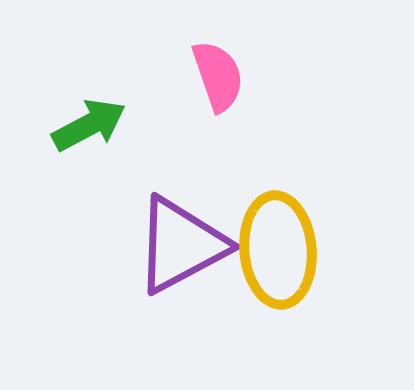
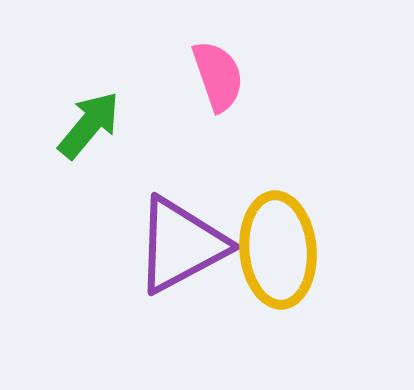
green arrow: rotated 22 degrees counterclockwise
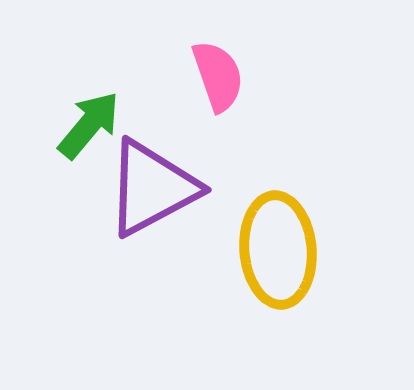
purple triangle: moved 29 px left, 57 px up
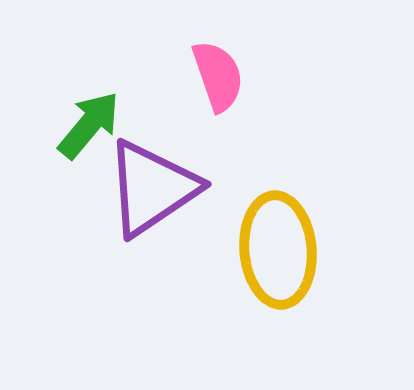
purple triangle: rotated 6 degrees counterclockwise
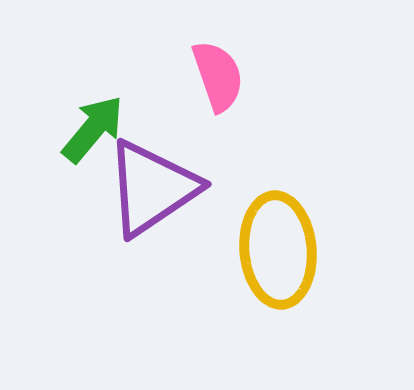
green arrow: moved 4 px right, 4 px down
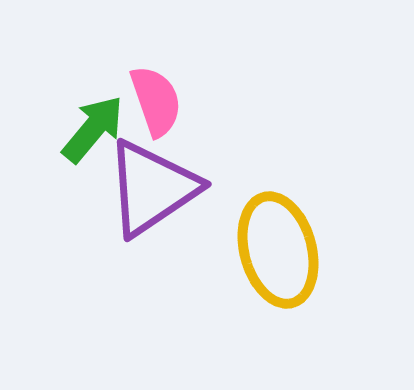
pink semicircle: moved 62 px left, 25 px down
yellow ellipse: rotated 10 degrees counterclockwise
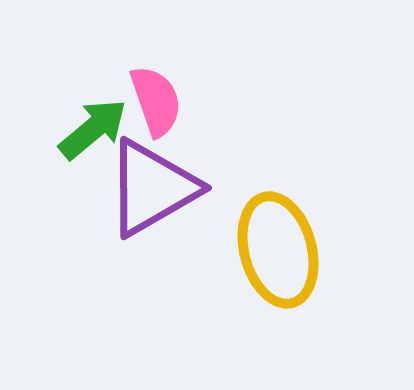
green arrow: rotated 10 degrees clockwise
purple triangle: rotated 4 degrees clockwise
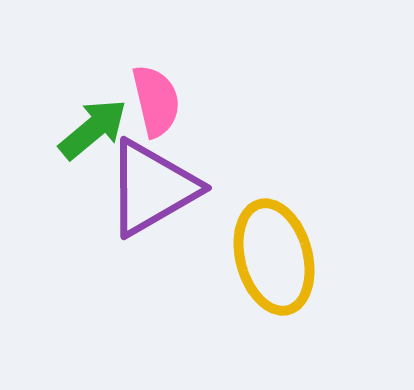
pink semicircle: rotated 6 degrees clockwise
yellow ellipse: moved 4 px left, 7 px down
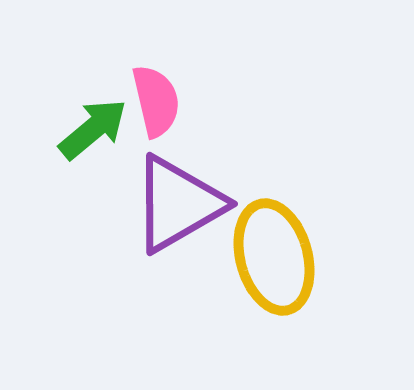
purple triangle: moved 26 px right, 16 px down
